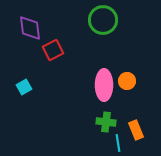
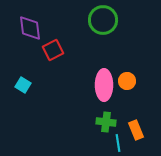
cyan square: moved 1 px left, 2 px up; rotated 28 degrees counterclockwise
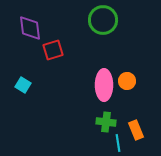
red square: rotated 10 degrees clockwise
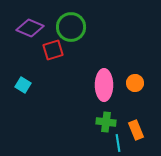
green circle: moved 32 px left, 7 px down
purple diamond: rotated 60 degrees counterclockwise
orange circle: moved 8 px right, 2 px down
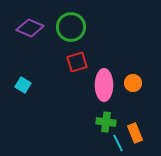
red square: moved 24 px right, 12 px down
orange circle: moved 2 px left
orange rectangle: moved 1 px left, 3 px down
cyan line: rotated 18 degrees counterclockwise
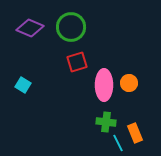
orange circle: moved 4 px left
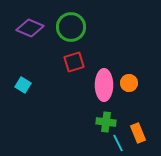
red square: moved 3 px left
orange rectangle: moved 3 px right
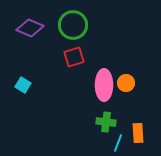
green circle: moved 2 px right, 2 px up
red square: moved 5 px up
orange circle: moved 3 px left
orange rectangle: rotated 18 degrees clockwise
cyan line: rotated 48 degrees clockwise
